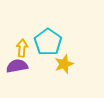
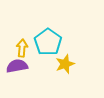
yellow star: moved 1 px right
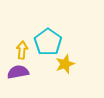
yellow arrow: moved 2 px down
purple semicircle: moved 1 px right, 6 px down
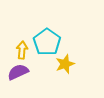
cyan pentagon: moved 1 px left
purple semicircle: rotated 15 degrees counterclockwise
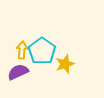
cyan pentagon: moved 5 px left, 9 px down
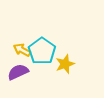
yellow arrow: rotated 66 degrees counterclockwise
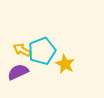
cyan pentagon: rotated 16 degrees clockwise
yellow star: rotated 24 degrees counterclockwise
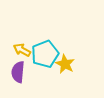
cyan pentagon: moved 3 px right, 3 px down
purple semicircle: rotated 60 degrees counterclockwise
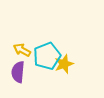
cyan pentagon: moved 2 px right, 2 px down
yellow star: moved 1 px left; rotated 24 degrees clockwise
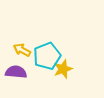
yellow star: moved 1 px left, 5 px down
purple semicircle: moved 2 px left; rotated 90 degrees clockwise
